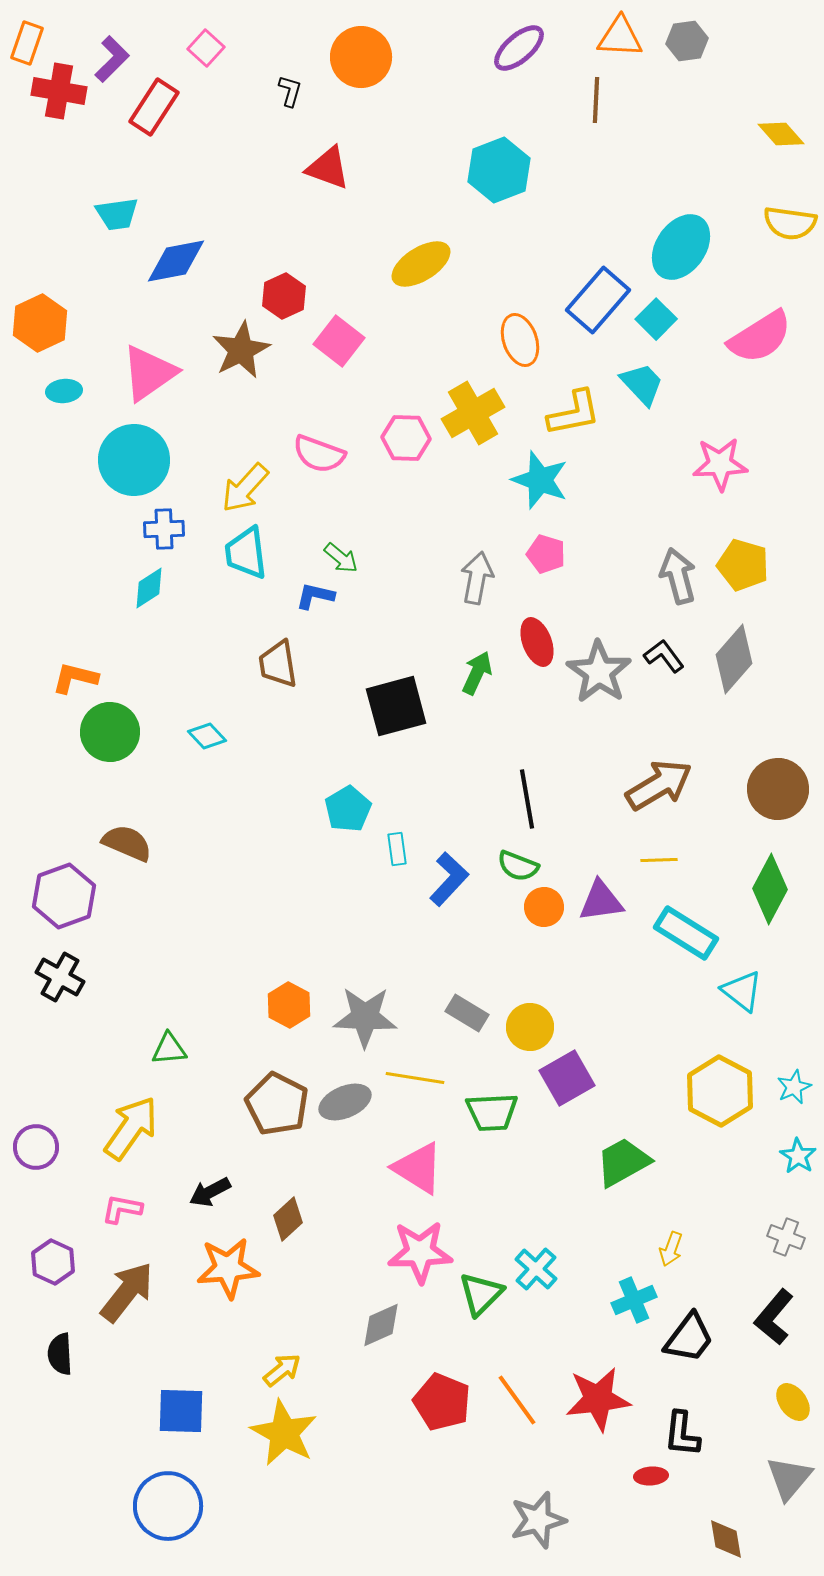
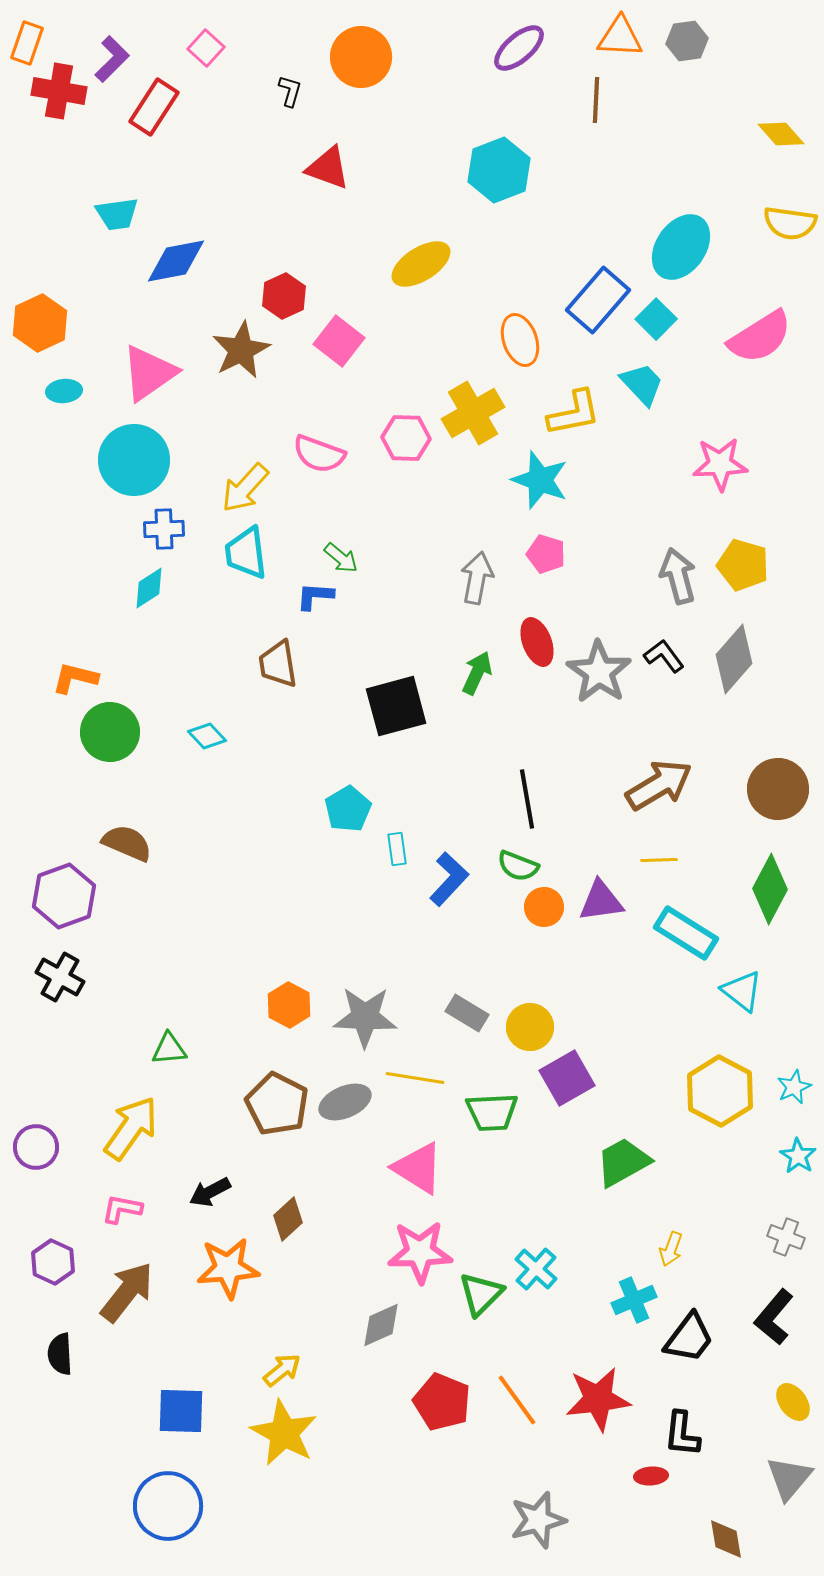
blue L-shape at (315, 596): rotated 9 degrees counterclockwise
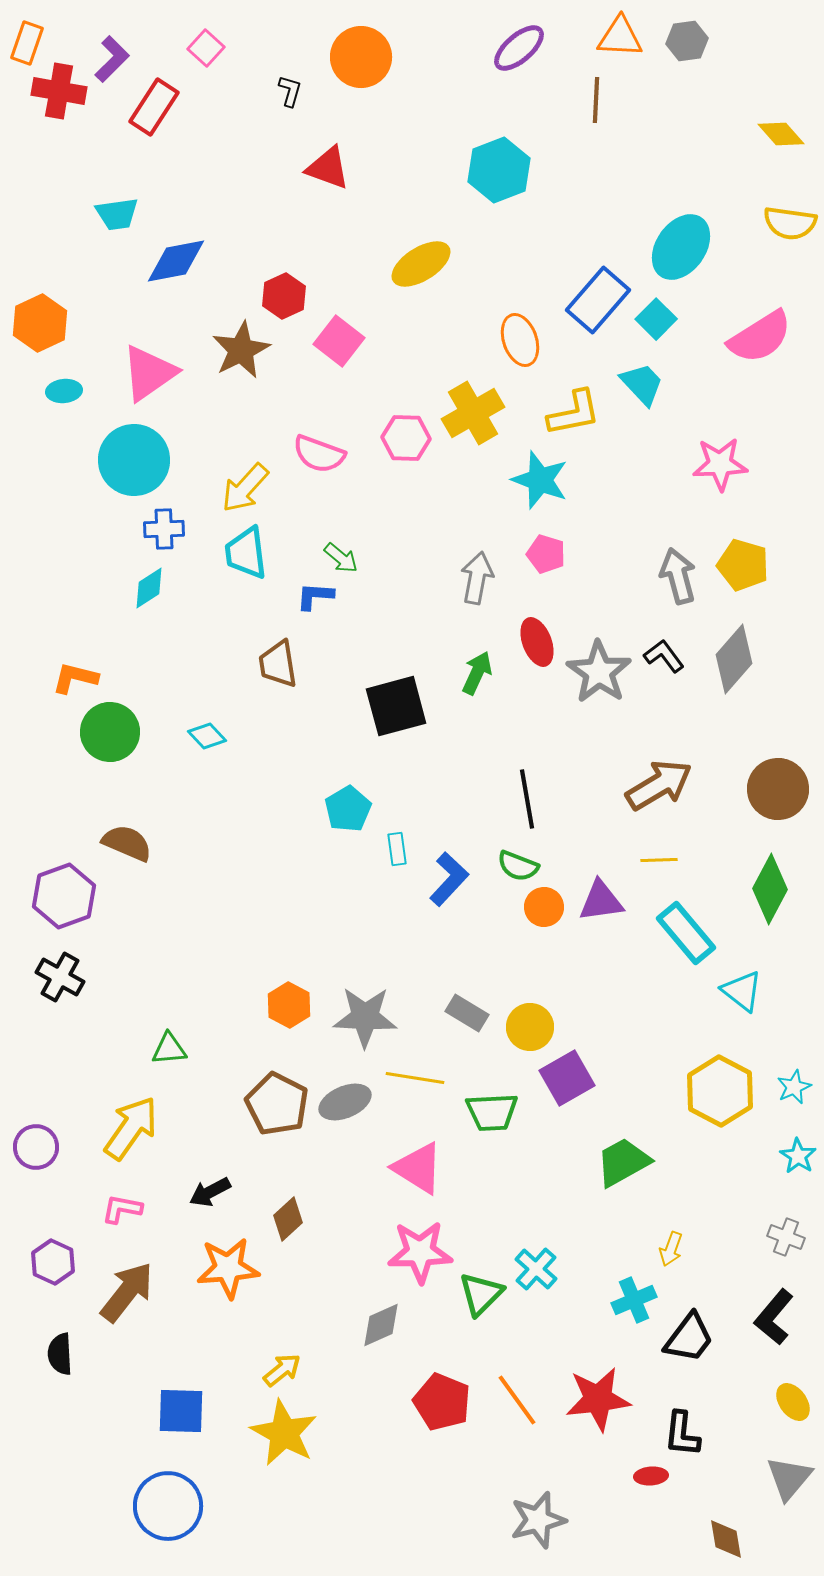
cyan rectangle at (686, 933): rotated 18 degrees clockwise
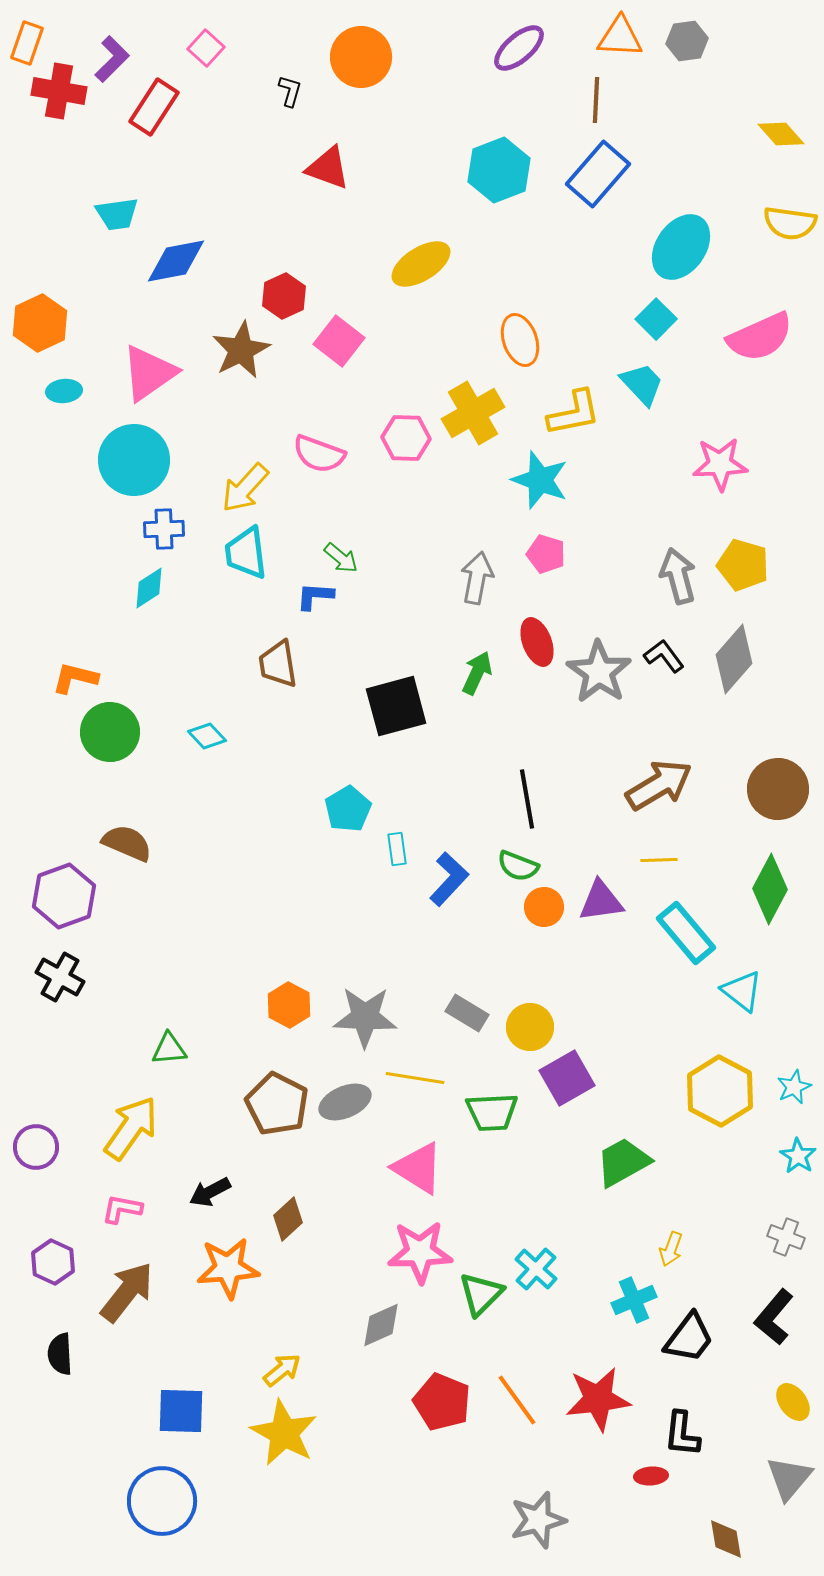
blue rectangle at (598, 300): moved 126 px up
pink semicircle at (760, 337): rotated 8 degrees clockwise
blue circle at (168, 1506): moved 6 px left, 5 px up
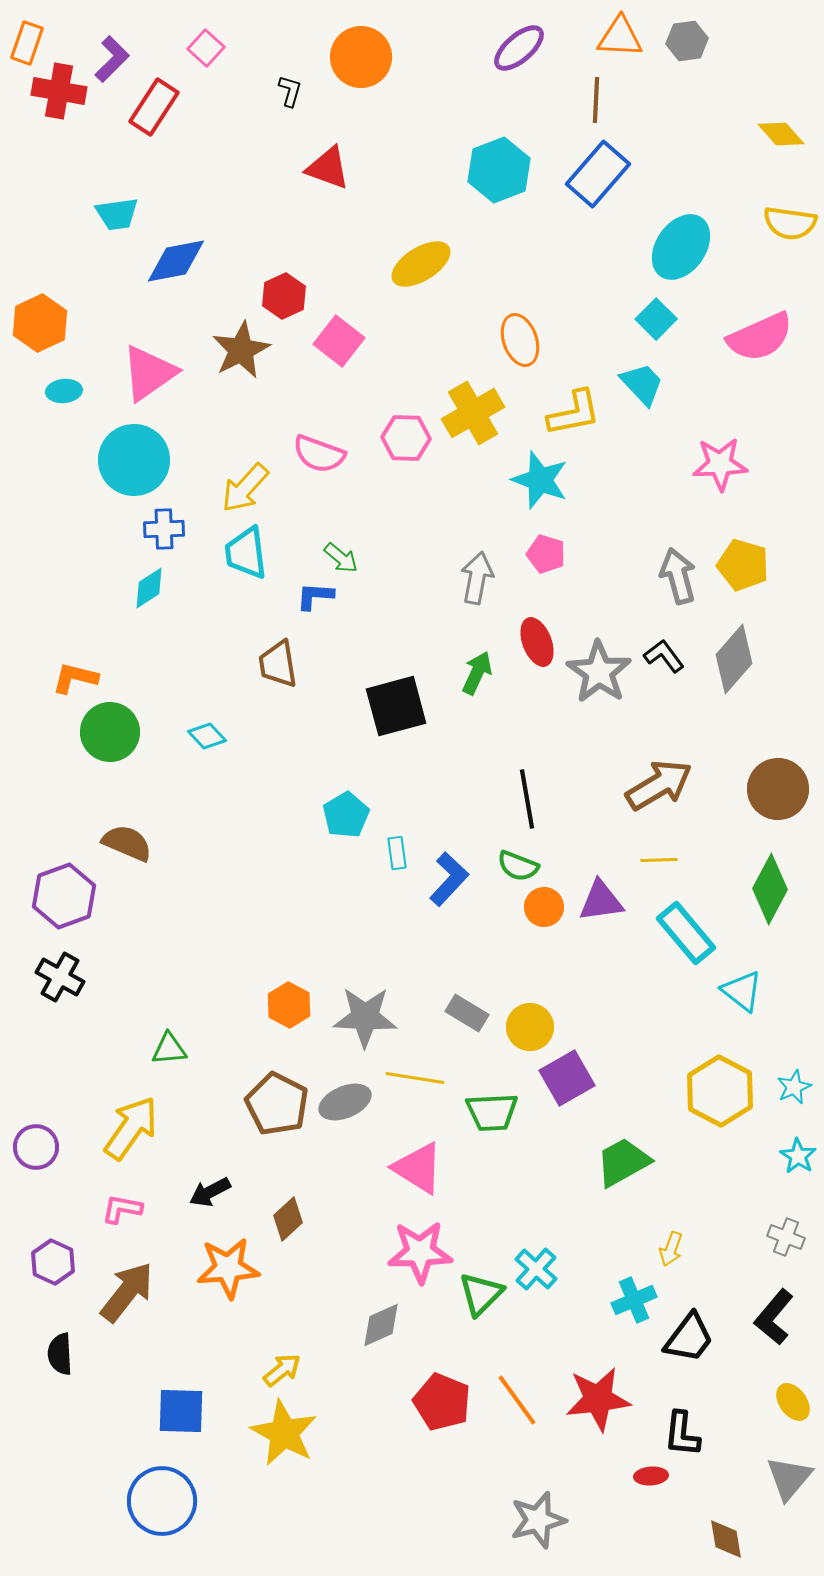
cyan pentagon at (348, 809): moved 2 px left, 6 px down
cyan rectangle at (397, 849): moved 4 px down
